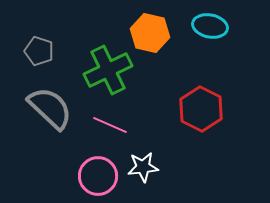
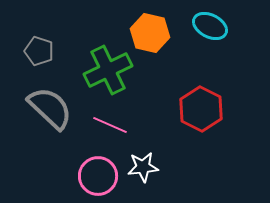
cyan ellipse: rotated 16 degrees clockwise
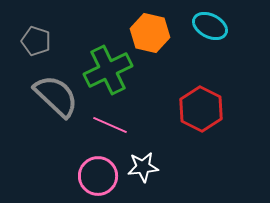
gray pentagon: moved 3 px left, 10 px up
gray semicircle: moved 6 px right, 12 px up
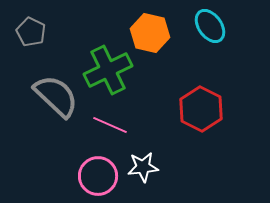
cyan ellipse: rotated 28 degrees clockwise
gray pentagon: moved 5 px left, 9 px up; rotated 8 degrees clockwise
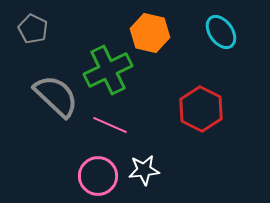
cyan ellipse: moved 11 px right, 6 px down
gray pentagon: moved 2 px right, 3 px up
white star: moved 1 px right, 3 px down
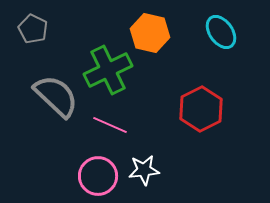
red hexagon: rotated 6 degrees clockwise
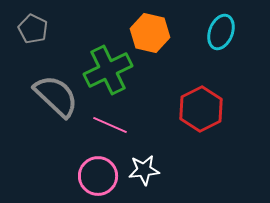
cyan ellipse: rotated 56 degrees clockwise
